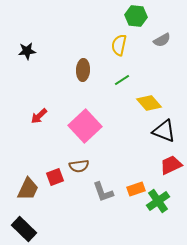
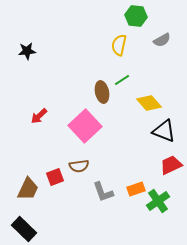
brown ellipse: moved 19 px right, 22 px down; rotated 15 degrees counterclockwise
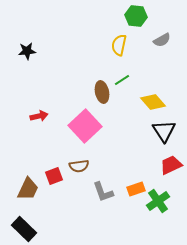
yellow diamond: moved 4 px right, 1 px up
red arrow: rotated 150 degrees counterclockwise
black triangle: rotated 35 degrees clockwise
red square: moved 1 px left, 1 px up
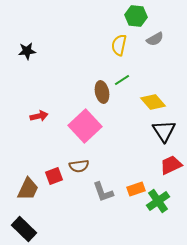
gray semicircle: moved 7 px left, 1 px up
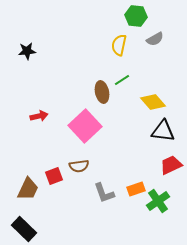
black triangle: moved 1 px left; rotated 50 degrees counterclockwise
gray L-shape: moved 1 px right, 1 px down
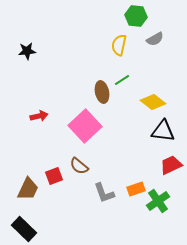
yellow diamond: rotated 10 degrees counterclockwise
brown semicircle: rotated 48 degrees clockwise
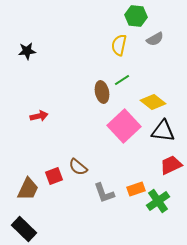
pink square: moved 39 px right
brown semicircle: moved 1 px left, 1 px down
